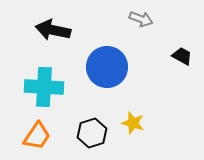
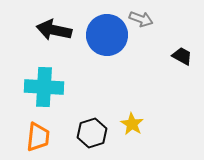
black arrow: moved 1 px right
blue circle: moved 32 px up
yellow star: moved 1 px left, 1 px down; rotated 15 degrees clockwise
orange trapezoid: moved 1 px right, 1 px down; rotated 28 degrees counterclockwise
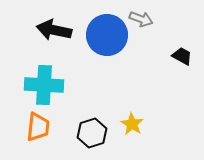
cyan cross: moved 2 px up
orange trapezoid: moved 10 px up
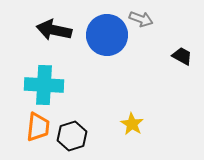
black hexagon: moved 20 px left, 3 px down
